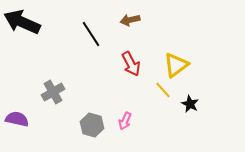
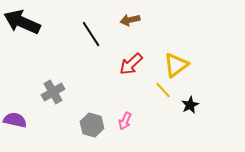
red arrow: rotated 75 degrees clockwise
black star: moved 1 px down; rotated 18 degrees clockwise
purple semicircle: moved 2 px left, 1 px down
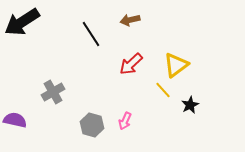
black arrow: rotated 57 degrees counterclockwise
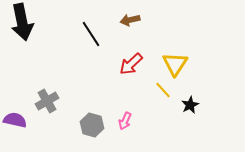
black arrow: rotated 69 degrees counterclockwise
yellow triangle: moved 1 px left, 1 px up; rotated 20 degrees counterclockwise
gray cross: moved 6 px left, 9 px down
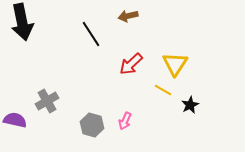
brown arrow: moved 2 px left, 4 px up
yellow line: rotated 18 degrees counterclockwise
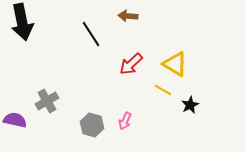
brown arrow: rotated 18 degrees clockwise
yellow triangle: rotated 32 degrees counterclockwise
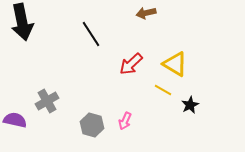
brown arrow: moved 18 px right, 3 px up; rotated 18 degrees counterclockwise
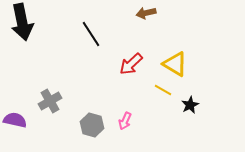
gray cross: moved 3 px right
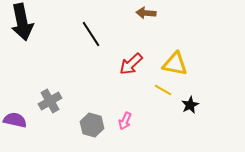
brown arrow: rotated 18 degrees clockwise
yellow triangle: rotated 20 degrees counterclockwise
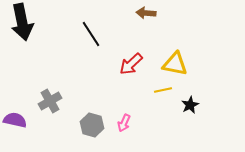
yellow line: rotated 42 degrees counterclockwise
pink arrow: moved 1 px left, 2 px down
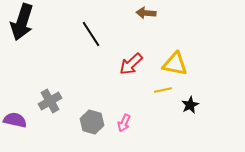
black arrow: rotated 30 degrees clockwise
gray hexagon: moved 3 px up
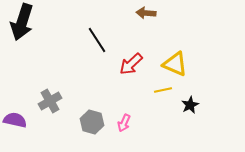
black line: moved 6 px right, 6 px down
yellow triangle: rotated 12 degrees clockwise
